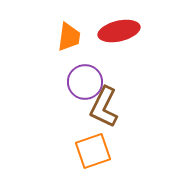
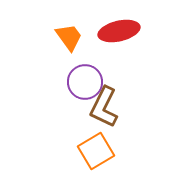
orange trapezoid: rotated 44 degrees counterclockwise
orange square: moved 3 px right; rotated 12 degrees counterclockwise
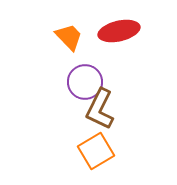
orange trapezoid: rotated 8 degrees counterclockwise
brown L-shape: moved 4 px left, 2 px down
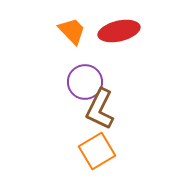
orange trapezoid: moved 3 px right, 6 px up
orange square: moved 1 px right
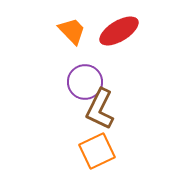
red ellipse: rotated 18 degrees counterclockwise
orange square: rotated 6 degrees clockwise
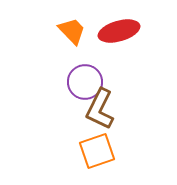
red ellipse: rotated 15 degrees clockwise
orange square: rotated 6 degrees clockwise
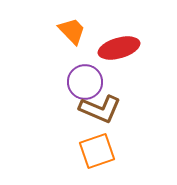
red ellipse: moved 17 px down
brown L-shape: rotated 93 degrees counterclockwise
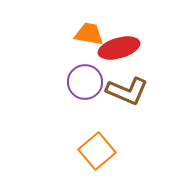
orange trapezoid: moved 17 px right, 3 px down; rotated 36 degrees counterclockwise
brown L-shape: moved 27 px right, 18 px up
orange square: rotated 21 degrees counterclockwise
